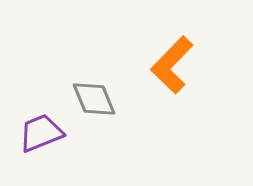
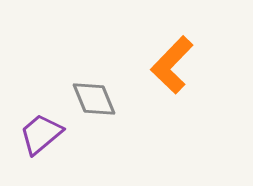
purple trapezoid: moved 1 px down; rotated 18 degrees counterclockwise
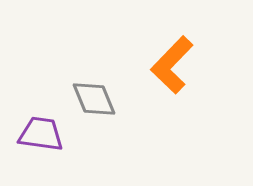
purple trapezoid: rotated 48 degrees clockwise
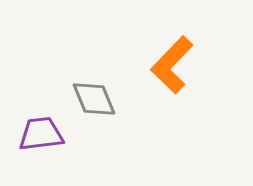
purple trapezoid: rotated 15 degrees counterclockwise
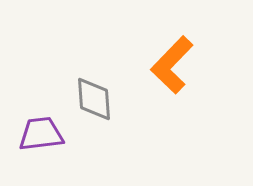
gray diamond: rotated 18 degrees clockwise
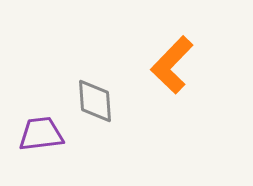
gray diamond: moved 1 px right, 2 px down
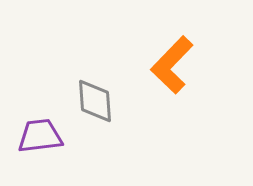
purple trapezoid: moved 1 px left, 2 px down
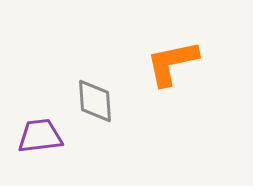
orange L-shape: moved 2 px up; rotated 34 degrees clockwise
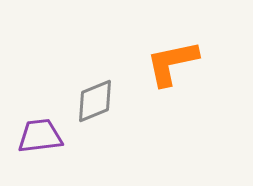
gray diamond: rotated 72 degrees clockwise
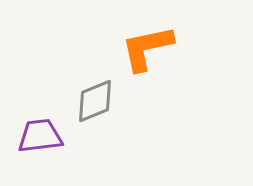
orange L-shape: moved 25 px left, 15 px up
